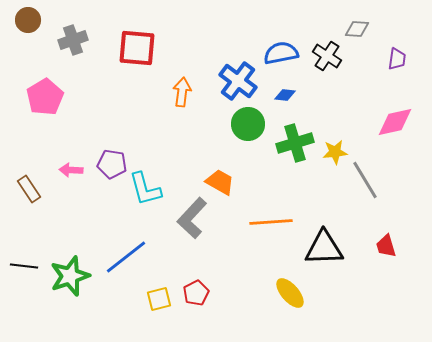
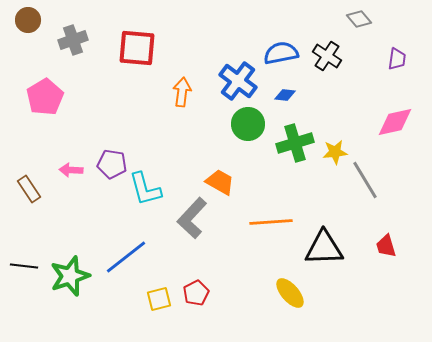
gray diamond: moved 2 px right, 10 px up; rotated 45 degrees clockwise
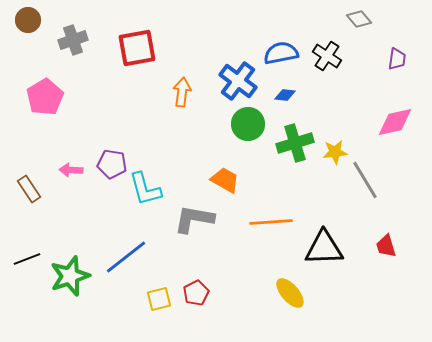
red square: rotated 15 degrees counterclockwise
orange trapezoid: moved 5 px right, 2 px up
gray L-shape: moved 2 px right, 1 px down; rotated 57 degrees clockwise
black line: moved 3 px right, 7 px up; rotated 28 degrees counterclockwise
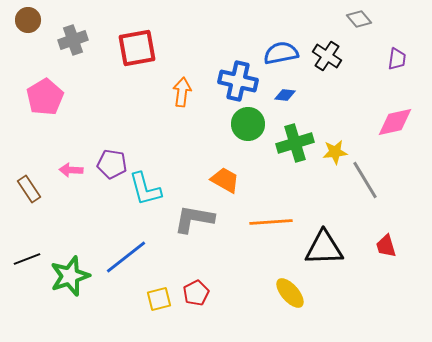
blue cross: rotated 24 degrees counterclockwise
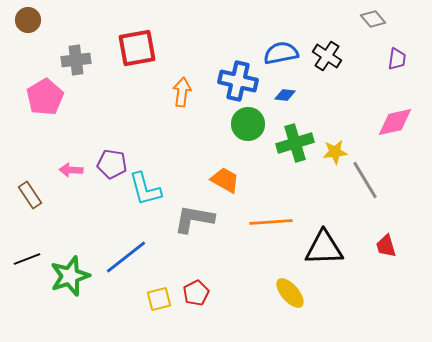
gray diamond: moved 14 px right
gray cross: moved 3 px right, 20 px down; rotated 12 degrees clockwise
brown rectangle: moved 1 px right, 6 px down
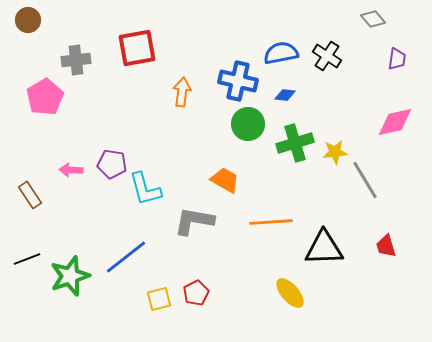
gray L-shape: moved 2 px down
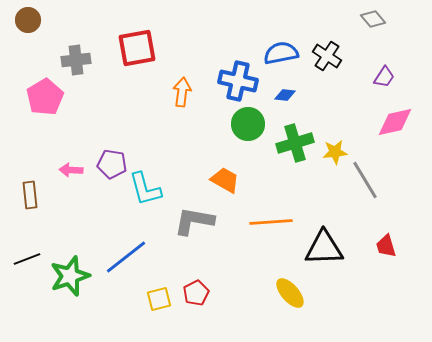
purple trapezoid: moved 13 px left, 18 px down; rotated 25 degrees clockwise
brown rectangle: rotated 28 degrees clockwise
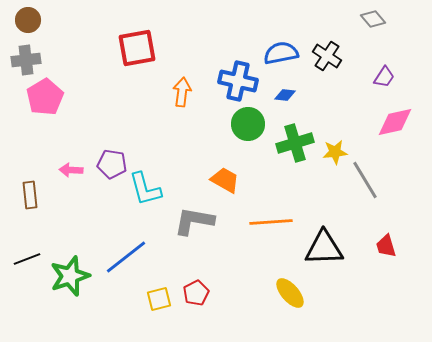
gray cross: moved 50 px left
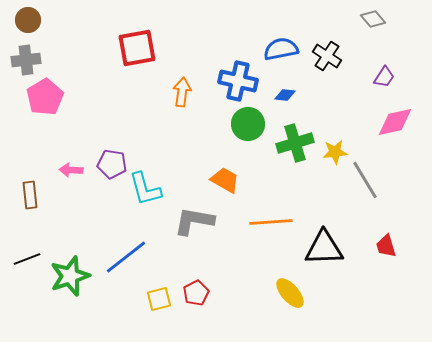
blue semicircle: moved 4 px up
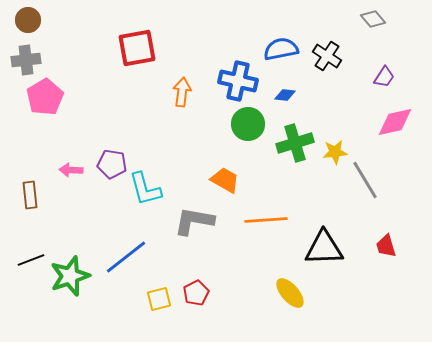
orange line: moved 5 px left, 2 px up
black line: moved 4 px right, 1 px down
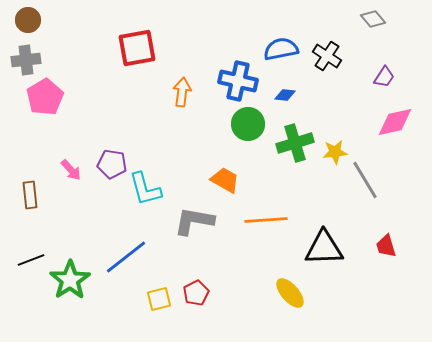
pink arrow: rotated 135 degrees counterclockwise
green star: moved 4 px down; rotated 15 degrees counterclockwise
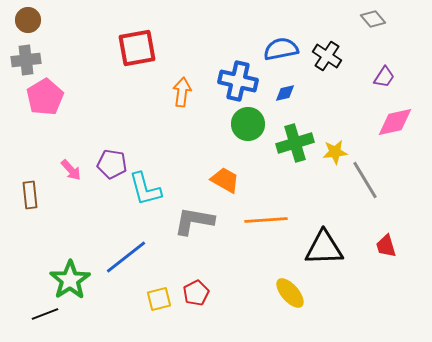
blue diamond: moved 2 px up; rotated 20 degrees counterclockwise
black line: moved 14 px right, 54 px down
